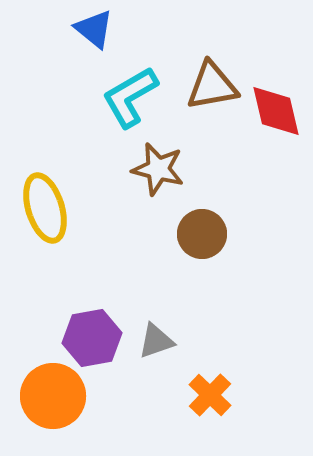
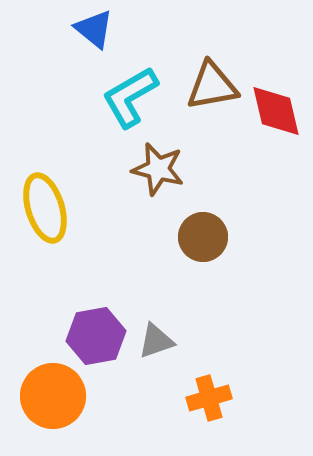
brown circle: moved 1 px right, 3 px down
purple hexagon: moved 4 px right, 2 px up
orange cross: moved 1 px left, 3 px down; rotated 30 degrees clockwise
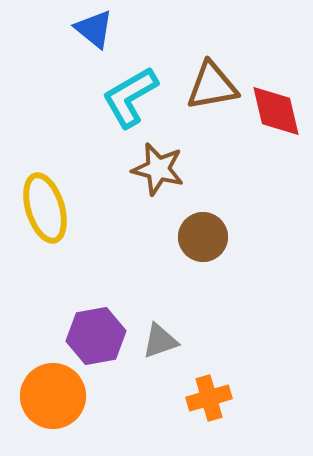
gray triangle: moved 4 px right
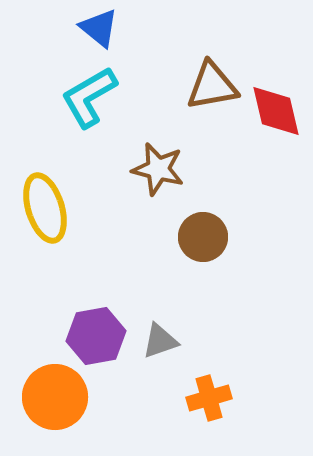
blue triangle: moved 5 px right, 1 px up
cyan L-shape: moved 41 px left
orange circle: moved 2 px right, 1 px down
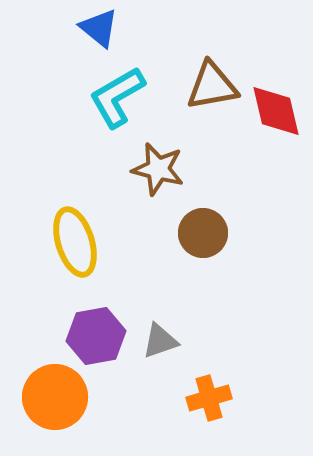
cyan L-shape: moved 28 px right
yellow ellipse: moved 30 px right, 34 px down
brown circle: moved 4 px up
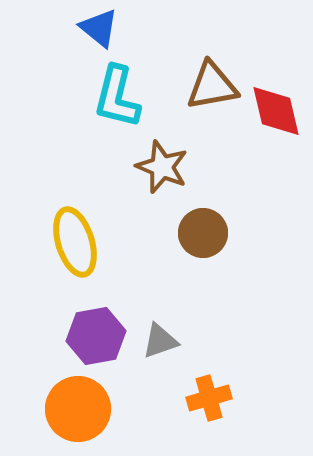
cyan L-shape: rotated 46 degrees counterclockwise
brown star: moved 4 px right, 2 px up; rotated 8 degrees clockwise
orange circle: moved 23 px right, 12 px down
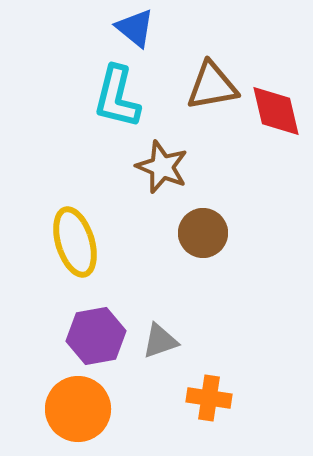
blue triangle: moved 36 px right
orange cross: rotated 24 degrees clockwise
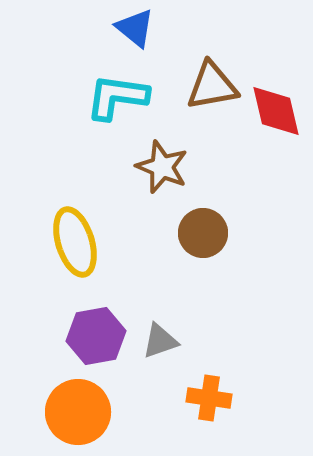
cyan L-shape: rotated 84 degrees clockwise
orange circle: moved 3 px down
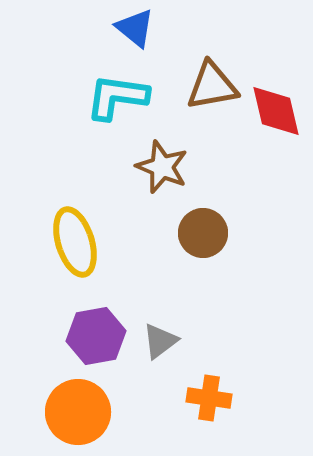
gray triangle: rotated 18 degrees counterclockwise
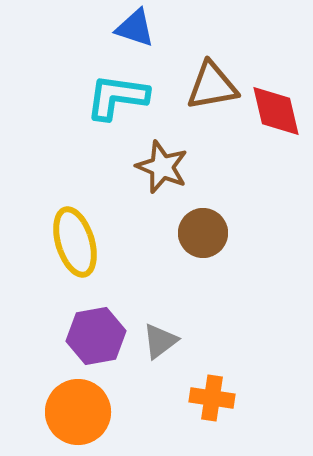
blue triangle: rotated 21 degrees counterclockwise
orange cross: moved 3 px right
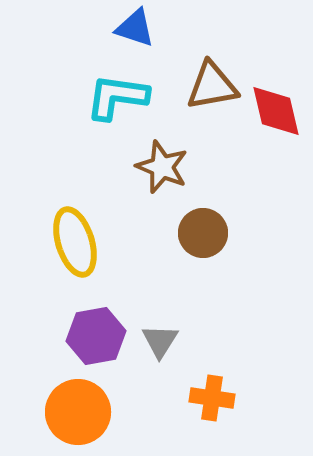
gray triangle: rotated 21 degrees counterclockwise
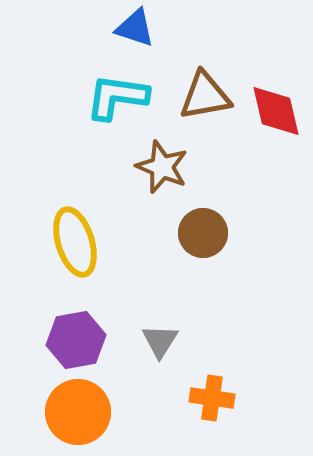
brown triangle: moved 7 px left, 10 px down
purple hexagon: moved 20 px left, 4 px down
